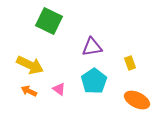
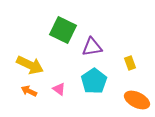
green square: moved 14 px right, 9 px down
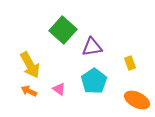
green square: rotated 16 degrees clockwise
yellow arrow: rotated 36 degrees clockwise
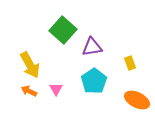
pink triangle: moved 3 px left; rotated 24 degrees clockwise
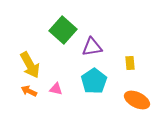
yellow rectangle: rotated 16 degrees clockwise
pink triangle: rotated 48 degrees counterclockwise
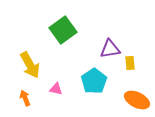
green square: rotated 12 degrees clockwise
purple triangle: moved 18 px right, 2 px down
orange arrow: moved 4 px left, 7 px down; rotated 42 degrees clockwise
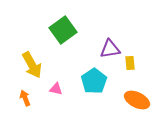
yellow arrow: moved 2 px right
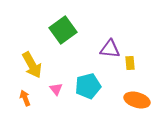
purple triangle: rotated 15 degrees clockwise
cyan pentagon: moved 6 px left, 5 px down; rotated 20 degrees clockwise
pink triangle: rotated 40 degrees clockwise
orange ellipse: rotated 10 degrees counterclockwise
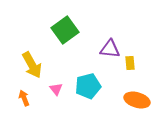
green square: moved 2 px right
orange arrow: moved 1 px left
